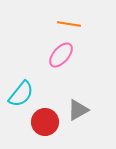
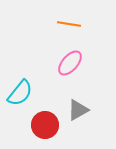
pink ellipse: moved 9 px right, 8 px down
cyan semicircle: moved 1 px left, 1 px up
red circle: moved 3 px down
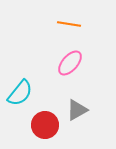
gray triangle: moved 1 px left
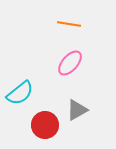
cyan semicircle: rotated 12 degrees clockwise
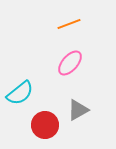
orange line: rotated 30 degrees counterclockwise
gray triangle: moved 1 px right
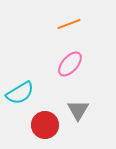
pink ellipse: moved 1 px down
cyan semicircle: rotated 8 degrees clockwise
gray triangle: rotated 30 degrees counterclockwise
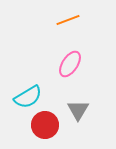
orange line: moved 1 px left, 4 px up
pink ellipse: rotated 8 degrees counterclockwise
cyan semicircle: moved 8 px right, 4 px down
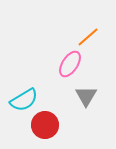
orange line: moved 20 px right, 17 px down; rotated 20 degrees counterclockwise
cyan semicircle: moved 4 px left, 3 px down
gray triangle: moved 8 px right, 14 px up
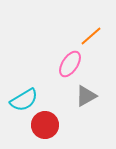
orange line: moved 3 px right, 1 px up
gray triangle: rotated 30 degrees clockwise
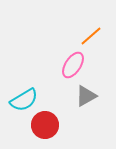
pink ellipse: moved 3 px right, 1 px down
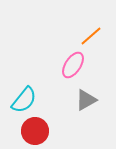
gray triangle: moved 4 px down
cyan semicircle: rotated 20 degrees counterclockwise
red circle: moved 10 px left, 6 px down
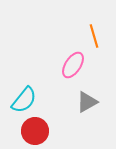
orange line: moved 3 px right; rotated 65 degrees counterclockwise
gray triangle: moved 1 px right, 2 px down
